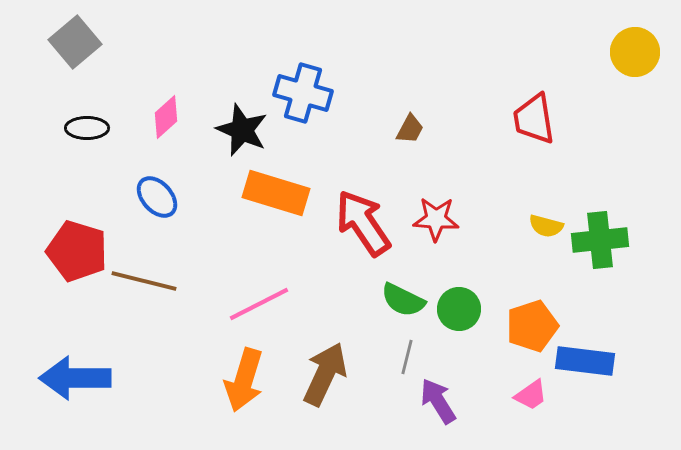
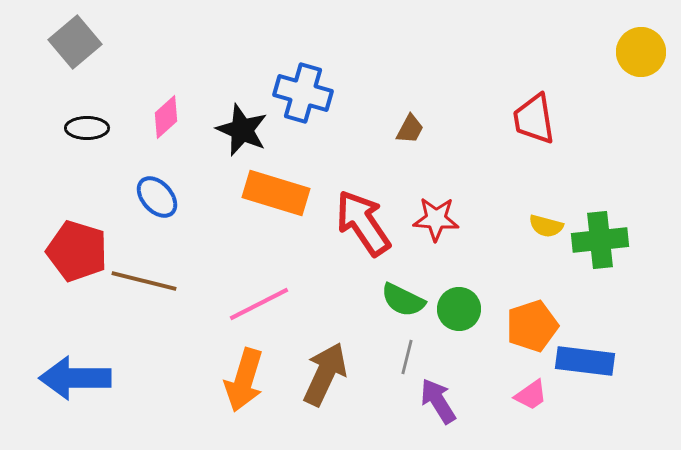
yellow circle: moved 6 px right
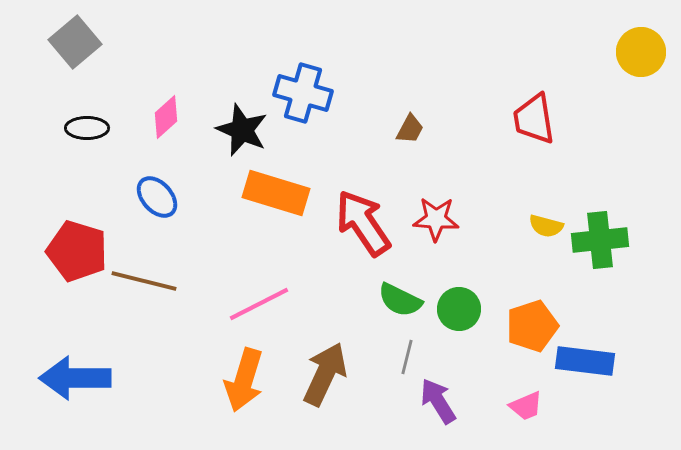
green semicircle: moved 3 px left
pink trapezoid: moved 5 px left, 11 px down; rotated 12 degrees clockwise
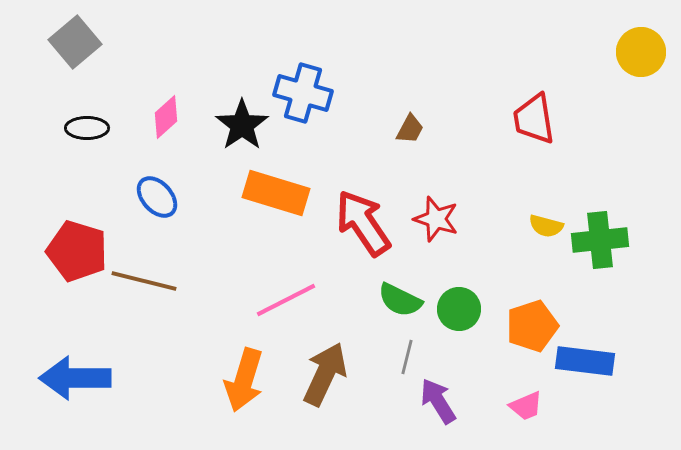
black star: moved 5 px up; rotated 14 degrees clockwise
red star: rotated 15 degrees clockwise
pink line: moved 27 px right, 4 px up
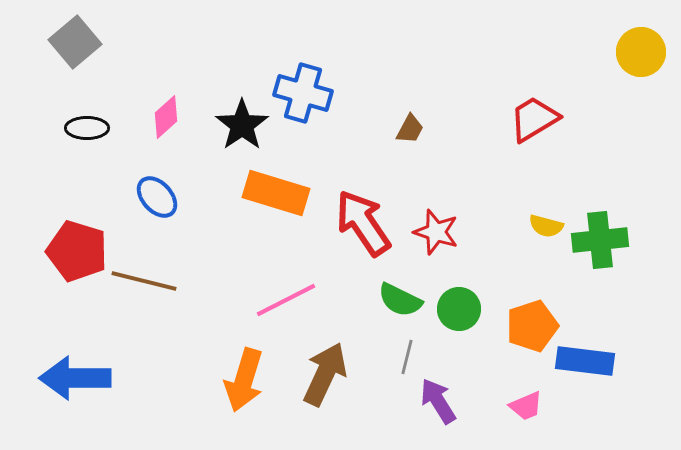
red trapezoid: rotated 68 degrees clockwise
red star: moved 13 px down
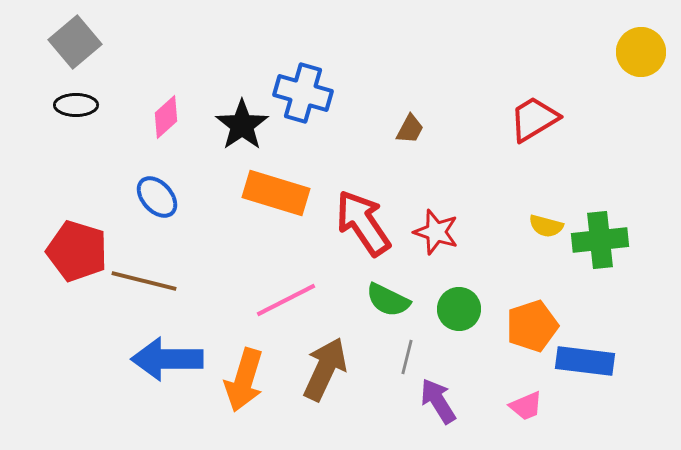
black ellipse: moved 11 px left, 23 px up
green semicircle: moved 12 px left
brown arrow: moved 5 px up
blue arrow: moved 92 px right, 19 px up
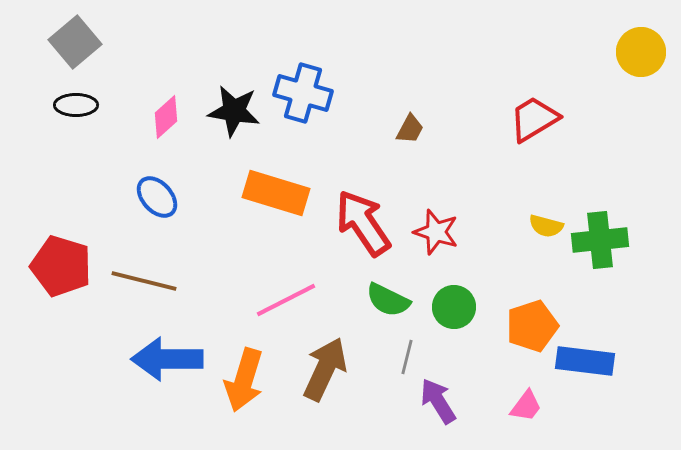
black star: moved 8 px left, 14 px up; rotated 28 degrees counterclockwise
red pentagon: moved 16 px left, 15 px down
green circle: moved 5 px left, 2 px up
pink trapezoid: rotated 30 degrees counterclockwise
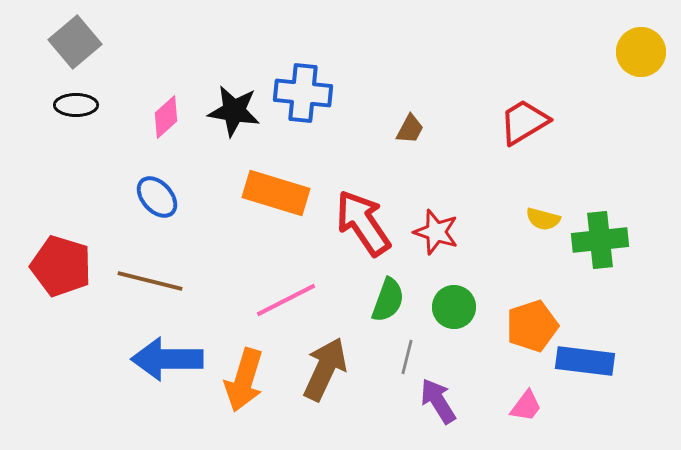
blue cross: rotated 10 degrees counterclockwise
red trapezoid: moved 10 px left, 3 px down
yellow semicircle: moved 3 px left, 7 px up
brown line: moved 6 px right
green semicircle: rotated 96 degrees counterclockwise
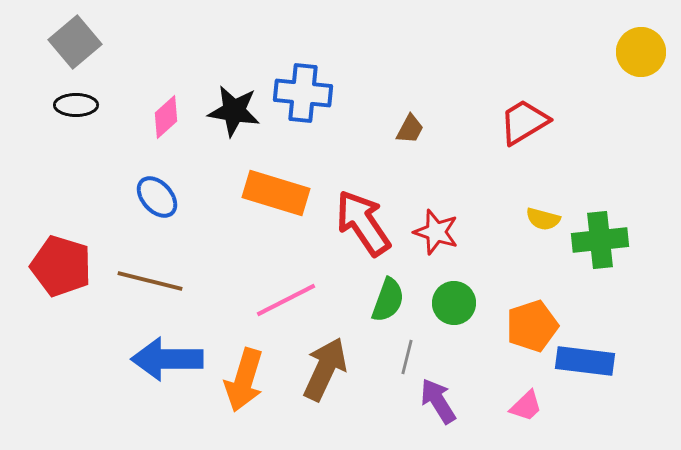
green circle: moved 4 px up
pink trapezoid: rotated 9 degrees clockwise
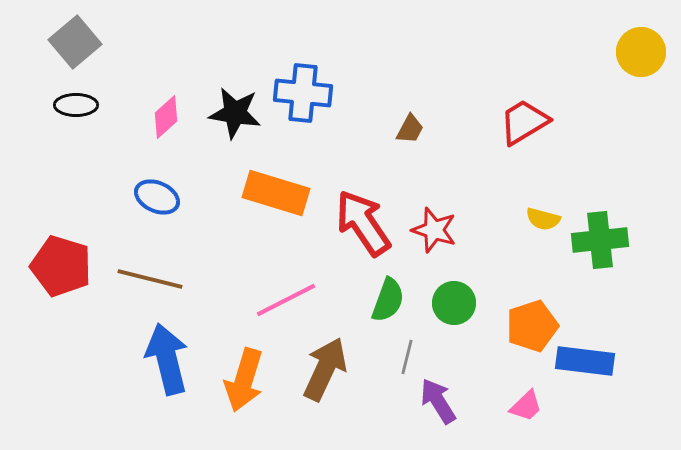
black star: moved 1 px right, 2 px down
blue ellipse: rotated 24 degrees counterclockwise
red star: moved 2 px left, 2 px up
brown line: moved 2 px up
blue arrow: rotated 76 degrees clockwise
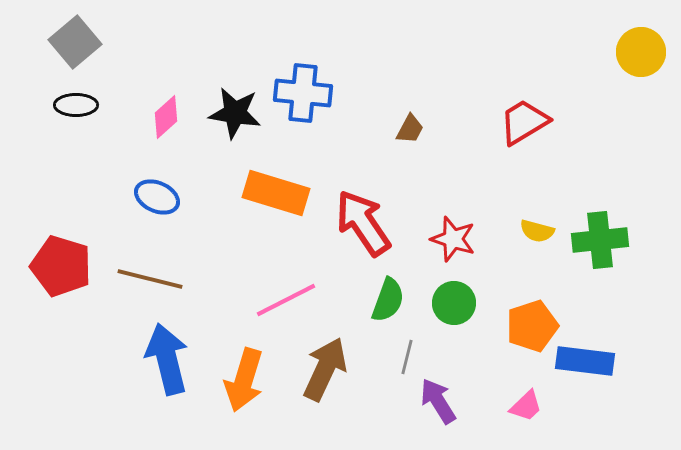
yellow semicircle: moved 6 px left, 12 px down
red star: moved 19 px right, 9 px down
